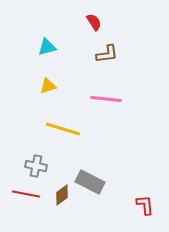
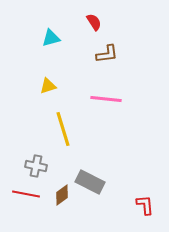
cyan triangle: moved 4 px right, 9 px up
yellow line: rotated 56 degrees clockwise
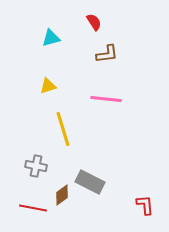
red line: moved 7 px right, 14 px down
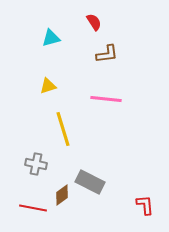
gray cross: moved 2 px up
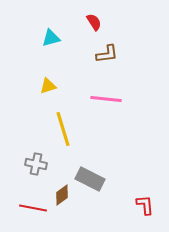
gray rectangle: moved 3 px up
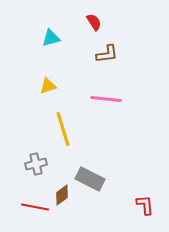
gray cross: rotated 25 degrees counterclockwise
red line: moved 2 px right, 1 px up
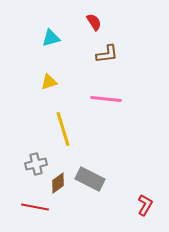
yellow triangle: moved 1 px right, 4 px up
brown diamond: moved 4 px left, 12 px up
red L-shape: rotated 35 degrees clockwise
